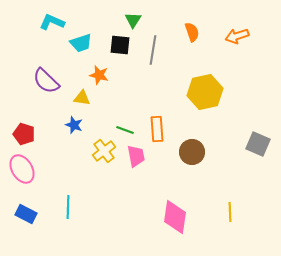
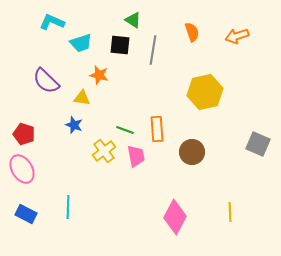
green triangle: rotated 30 degrees counterclockwise
pink diamond: rotated 20 degrees clockwise
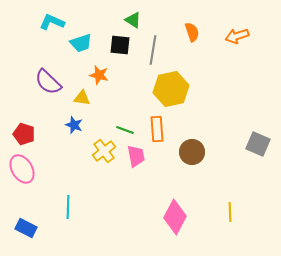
purple semicircle: moved 2 px right, 1 px down
yellow hexagon: moved 34 px left, 3 px up
blue rectangle: moved 14 px down
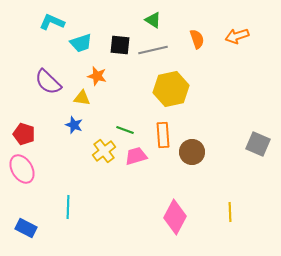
green triangle: moved 20 px right
orange semicircle: moved 5 px right, 7 px down
gray line: rotated 68 degrees clockwise
orange star: moved 2 px left, 1 px down
orange rectangle: moved 6 px right, 6 px down
pink trapezoid: rotated 95 degrees counterclockwise
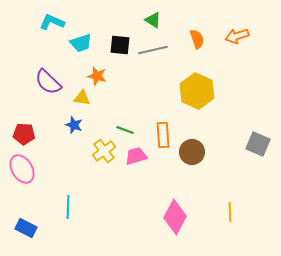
yellow hexagon: moved 26 px right, 2 px down; rotated 24 degrees counterclockwise
red pentagon: rotated 15 degrees counterclockwise
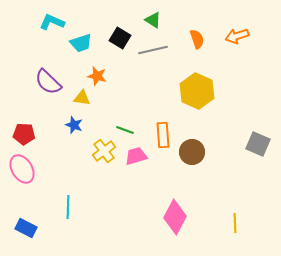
black square: moved 7 px up; rotated 25 degrees clockwise
yellow line: moved 5 px right, 11 px down
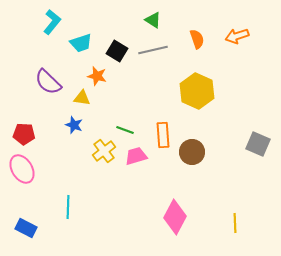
cyan L-shape: rotated 105 degrees clockwise
black square: moved 3 px left, 13 px down
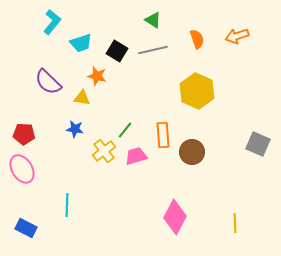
blue star: moved 1 px right, 4 px down; rotated 12 degrees counterclockwise
green line: rotated 72 degrees counterclockwise
cyan line: moved 1 px left, 2 px up
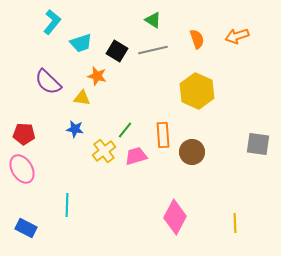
gray square: rotated 15 degrees counterclockwise
